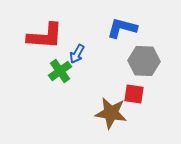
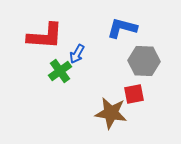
red square: rotated 20 degrees counterclockwise
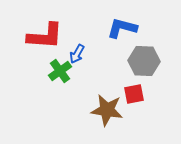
brown star: moved 4 px left, 3 px up
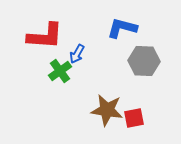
red square: moved 24 px down
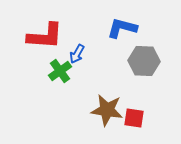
red square: rotated 20 degrees clockwise
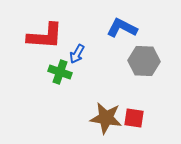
blue L-shape: rotated 12 degrees clockwise
green cross: moved 1 px down; rotated 35 degrees counterclockwise
brown star: moved 1 px left, 8 px down
